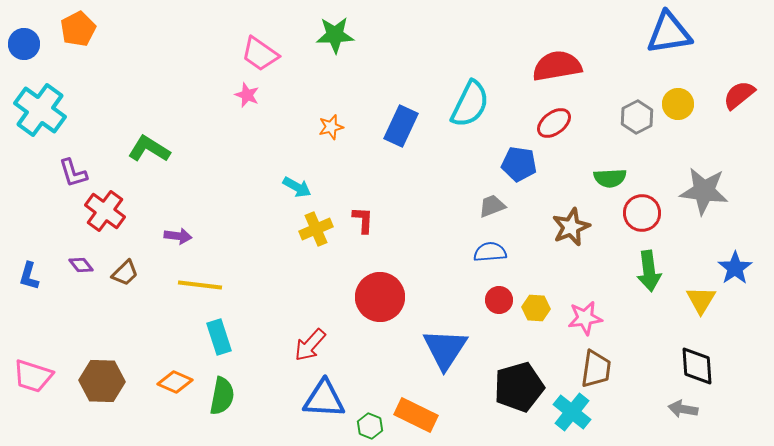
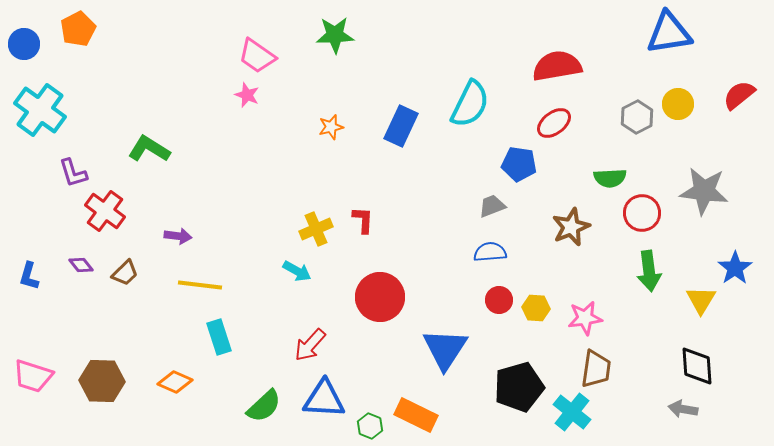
pink trapezoid at (260, 54): moved 3 px left, 2 px down
cyan arrow at (297, 187): moved 84 px down
green semicircle at (222, 396): moved 42 px right, 10 px down; rotated 36 degrees clockwise
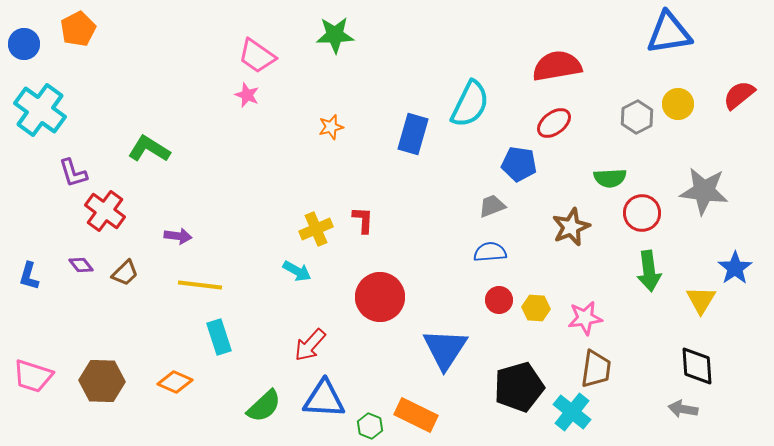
blue rectangle at (401, 126): moved 12 px right, 8 px down; rotated 9 degrees counterclockwise
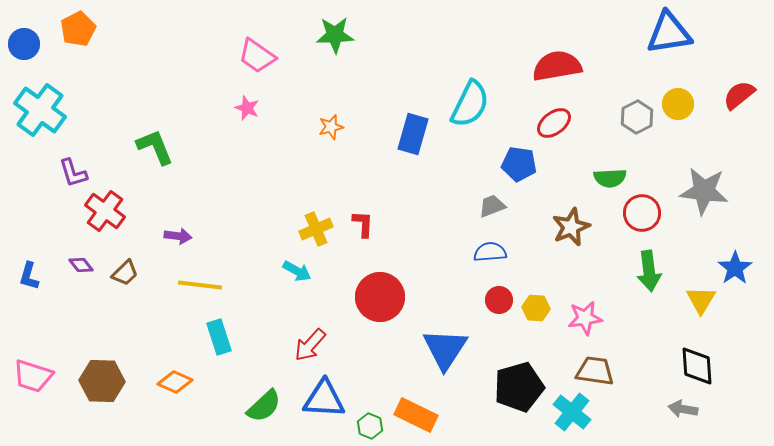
pink star at (247, 95): moved 13 px down
green L-shape at (149, 149): moved 6 px right, 2 px up; rotated 36 degrees clockwise
red L-shape at (363, 220): moved 4 px down
brown trapezoid at (596, 369): moved 1 px left, 2 px down; rotated 90 degrees counterclockwise
